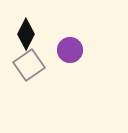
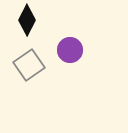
black diamond: moved 1 px right, 14 px up
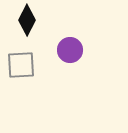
gray square: moved 8 px left; rotated 32 degrees clockwise
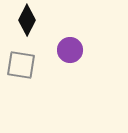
gray square: rotated 12 degrees clockwise
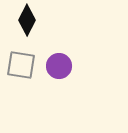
purple circle: moved 11 px left, 16 px down
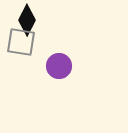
gray square: moved 23 px up
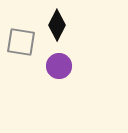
black diamond: moved 30 px right, 5 px down
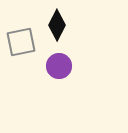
gray square: rotated 20 degrees counterclockwise
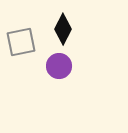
black diamond: moved 6 px right, 4 px down
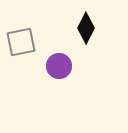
black diamond: moved 23 px right, 1 px up
